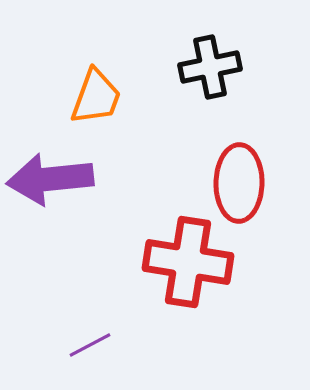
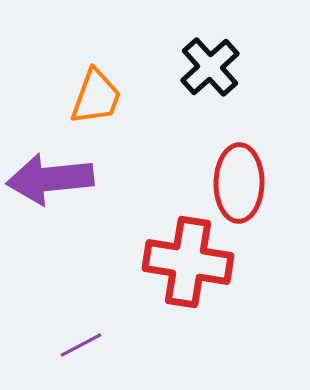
black cross: rotated 30 degrees counterclockwise
purple line: moved 9 px left
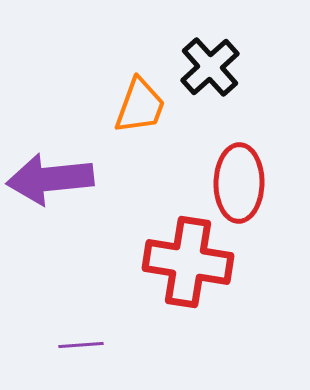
orange trapezoid: moved 44 px right, 9 px down
purple line: rotated 24 degrees clockwise
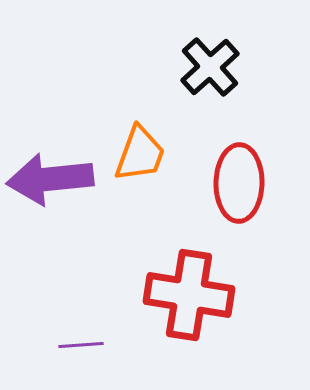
orange trapezoid: moved 48 px down
red cross: moved 1 px right, 33 px down
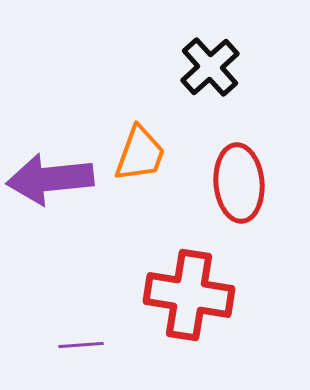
red ellipse: rotated 6 degrees counterclockwise
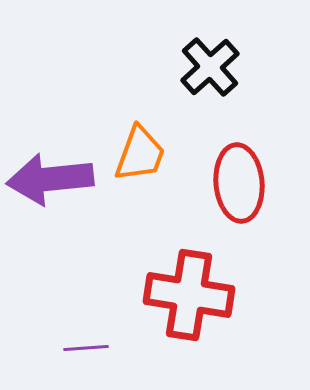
purple line: moved 5 px right, 3 px down
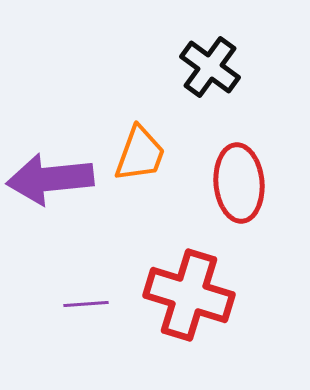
black cross: rotated 12 degrees counterclockwise
red cross: rotated 8 degrees clockwise
purple line: moved 44 px up
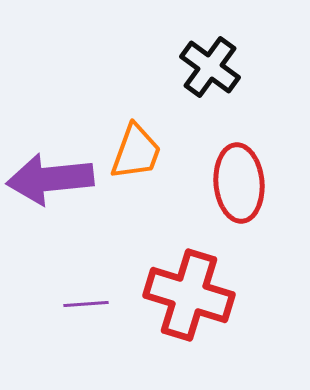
orange trapezoid: moved 4 px left, 2 px up
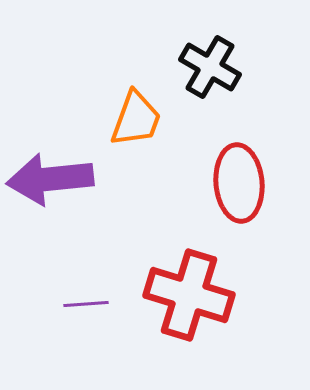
black cross: rotated 6 degrees counterclockwise
orange trapezoid: moved 33 px up
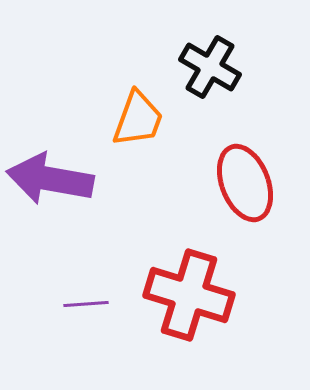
orange trapezoid: moved 2 px right
purple arrow: rotated 16 degrees clockwise
red ellipse: moved 6 px right; rotated 16 degrees counterclockwise
